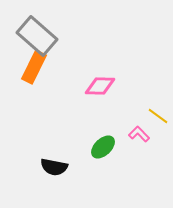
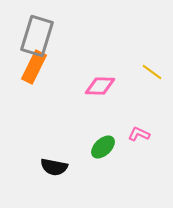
gray rectangle: rotated 66 degrees clockwise
yellow line: moved 6 px left, 44 px up
pink L-shape: rotated 20 degrees counterclockwise
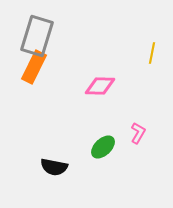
yellow line: moved 19 px up; rotated 65 degrees clockwise
pink L-shape: moved 1 px left, 1 px up; rotated 95 degrees clockwise
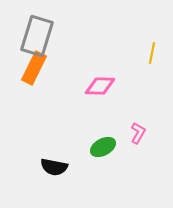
orange rectangle: moved 1 px down
green ellipse: rotated 15 degrees clockwise
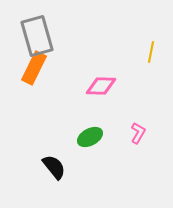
gray rectangle: rotated 33 degrees counterclockwise
yellow line: moved 1 px left, 1 px up
pink diamond: moved 1 px right
green ellipse: moved 13 px left, 10 px up
black semicircle: rotated 140 degrees counterclockwise
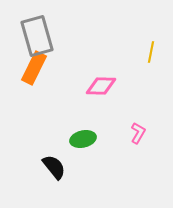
green ellipse: moved 7 px left, 2 px down; rotated 15 degrees clockwise
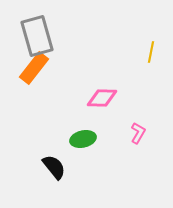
orange rectangle: rotated 12 degrees clockwise
pink diamond: moved 1 px right, 12 px down
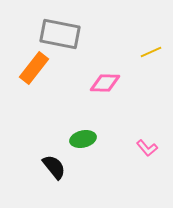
gray rectangle: moved 23 px right, 2 px up; rotated 63 degrees counterclockwise
yellow line: rotated 55 degrees clockwise
pink diamond: moved 3 px right, 15 px up
pink L-shape: moved 9 px right, 15 px down; rotated 110 degrees clockwise
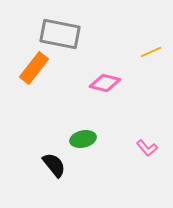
pink diamond: rotated 12 degrees clockwise
black semicircle: moved 2 px up
